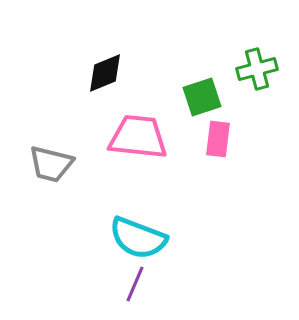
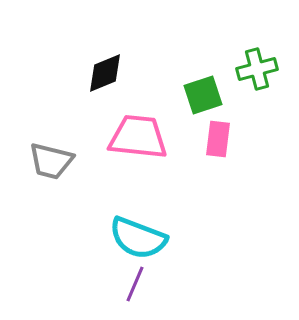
green square: moved 1 px right, 2 px up
gray trapezoid: moved 3 px up
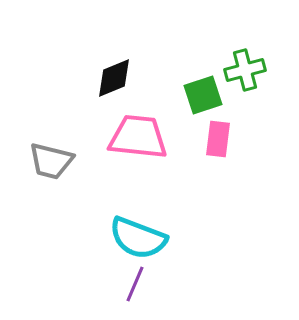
green cross: moved 12 px left, 1 px down
black diamond: moved 9 px right, 5 px down
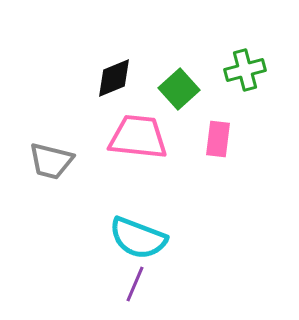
green square: moved 24 px left, 6 px up; rotated 24 degrees counterclockwise
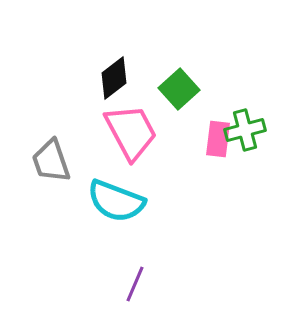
green cross: moved 60 px down
black diamond: rotated 15 degrees counterclockwise
pink trapezoid: moved 7 px left, 5 px up; rotated 56 degrees clockwise
gray trapezoid: rotated 57 degrees clockwise
cyan semicircle: moved 22 px left, 37 px up
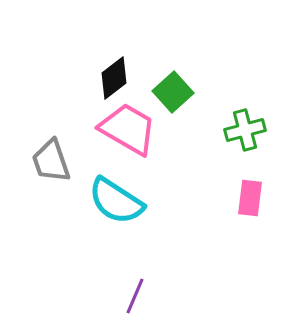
green square: moved 6 px left, 3 px down
pink trapezoid: moved 3 px left, 3 px up; rotated 32 degrees counterclockwise
pink rectangle: moved 32 px right, 59 px down
cyan semicircle: rotated 12 degrees clockwise
purple line: moved 12 px down
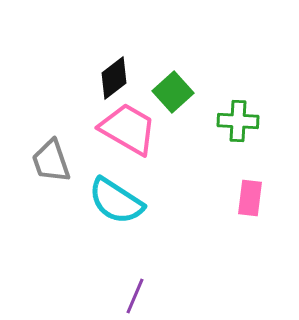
green cross: moved 7 px left, 9 px up; rotated 18 degrees clockwise
